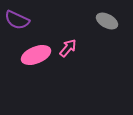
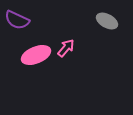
pink arrow: moved 2 px left
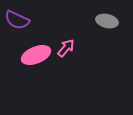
gray ellipse: rotated 15 degrees counterclockwise
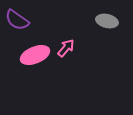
purple semicircle: rotated 10 degrees clockwise
pink ellipse: moved 1 px left
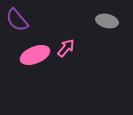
purple semicircle: rotated 15 degrees clockwise
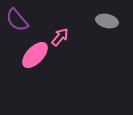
pink arrow: moved 6 px left, 11 px up
pink ellipse: rotated 24 degrees counterclockwise
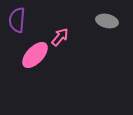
purple semicircle: rotated 45 degrees clockwise
